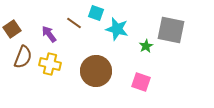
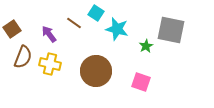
cyan square: rotated 14 degrees clockwise
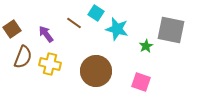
purple arrow: moved 3 px left
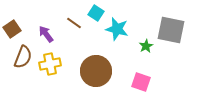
yellow cross: rotated 25 degrees counterclockwise
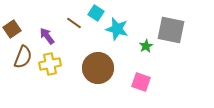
purple arrow: moved 1 px right, 2 px down
brown circle: moved 2 px right, 3 px up
